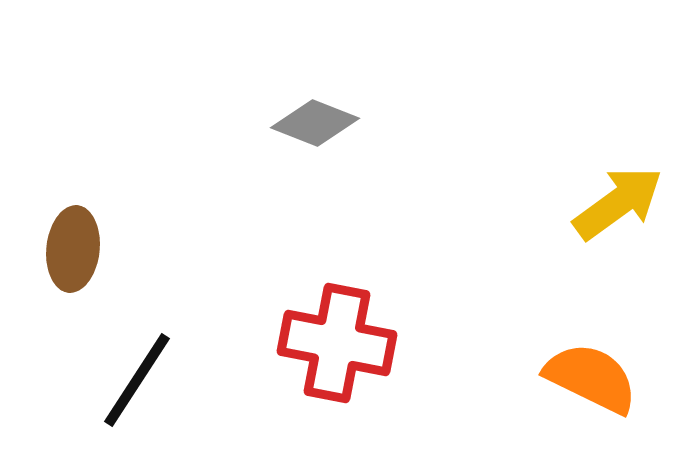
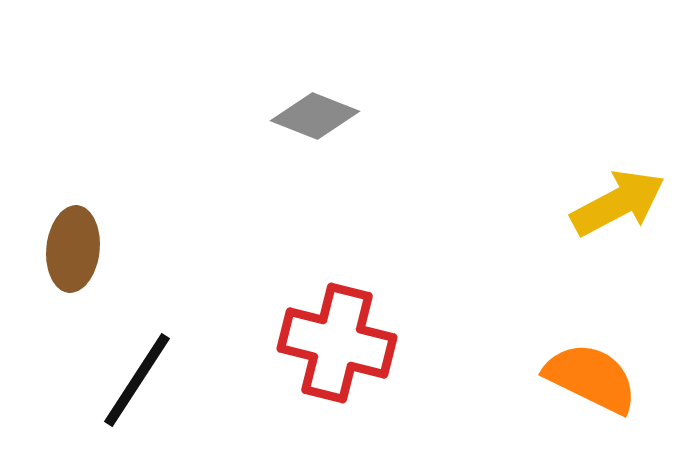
gray diamond: moved 7 px up
yellow arrow: rotated 8 degrees clockwise
red cross: rotated 3 degrees clockwise
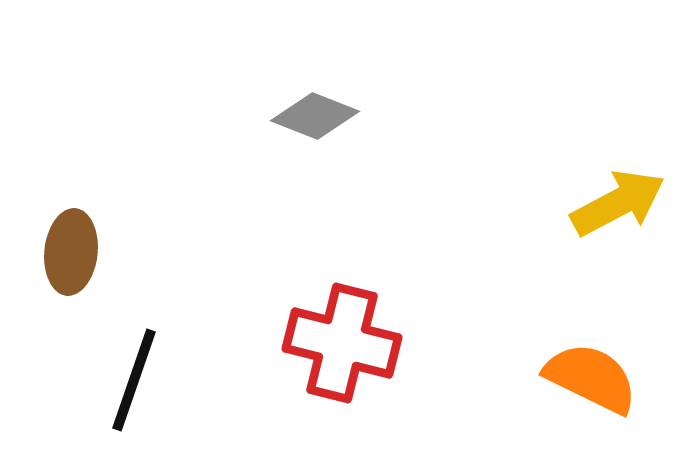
brown ellipse: moved 2 px left, 3 px down
red cross: moved 5 px right
black line: moved 3 px left; rotated 14 degrees counterclockwise
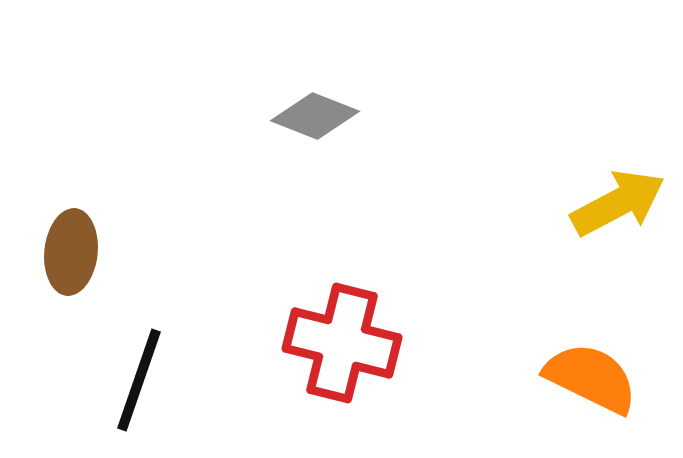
black line: moved 5 px right
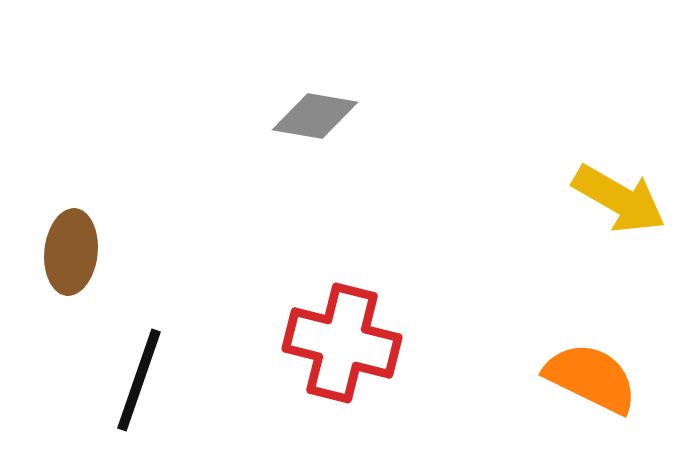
gray diamond: rotated 12 degrees counterclockwise
yellow arrow: moved 1 px right, 4 px up; rotated 58 degrees clockwise
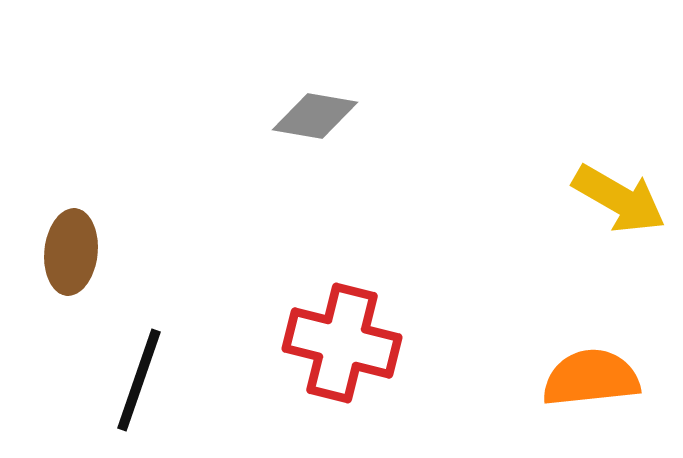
orange semicircle: rotated 32 degrees counterclockwise
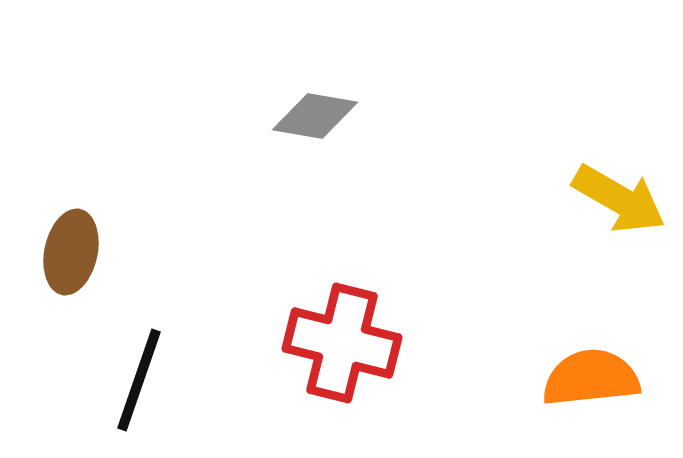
brown ellipse: rotated 6 degrees clockwise
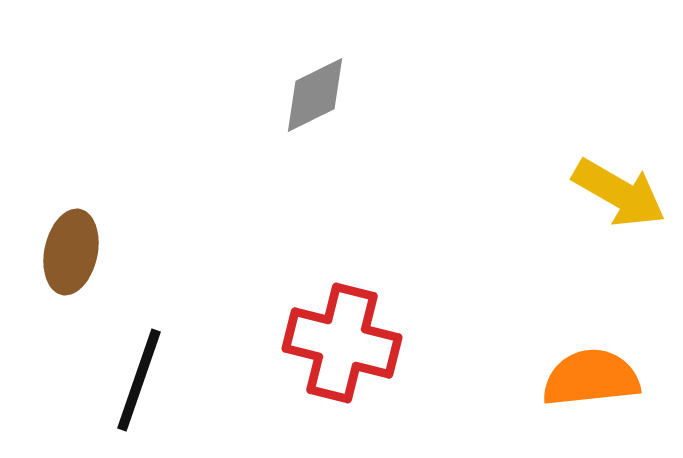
gray diamond: moved 21 px up; rotated 36 degrees counterclockwise
yellow arrow: moved 6 px up
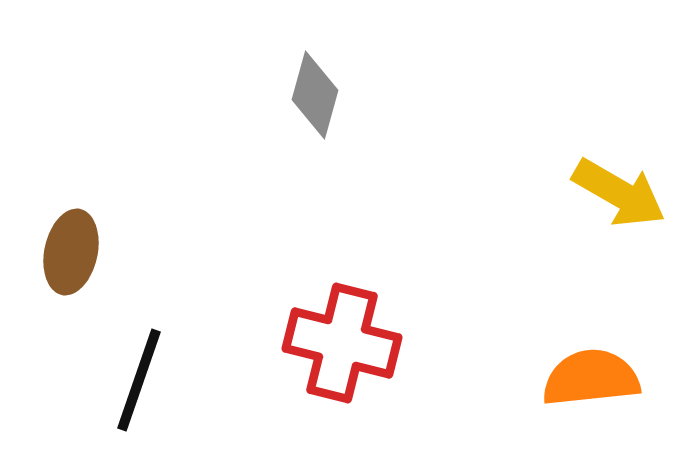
gray diamond: rotated 48 degrees counterclockwise
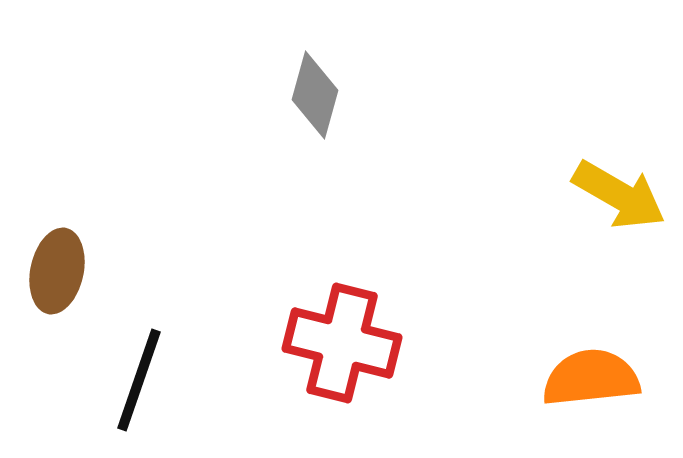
yellow arrow: moved 2 px down
brown ellipse: moved 14 px left, 19 px down
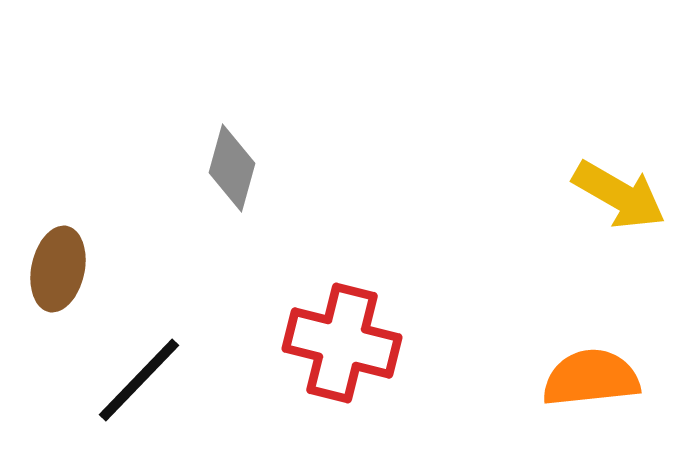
gray diamond: moved 83 px left, 73 px down
brown ellipse: moved 1 px right, 2 px up
black line: rotated 25 degrees clockwise
